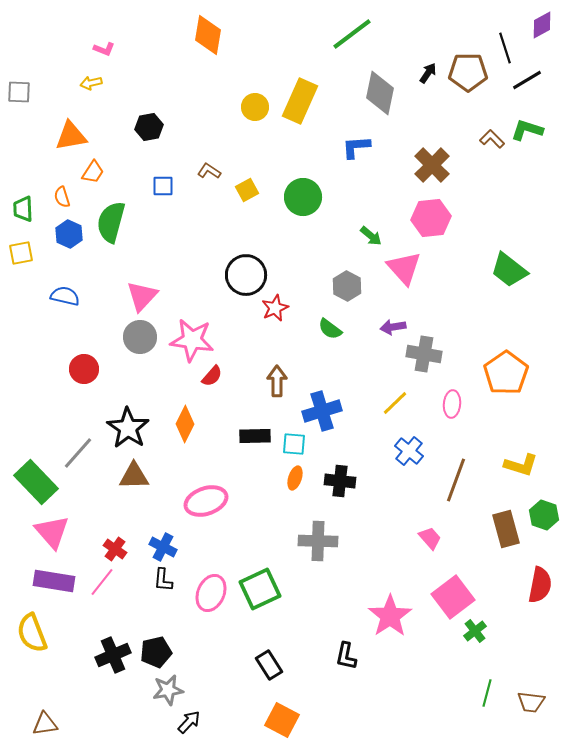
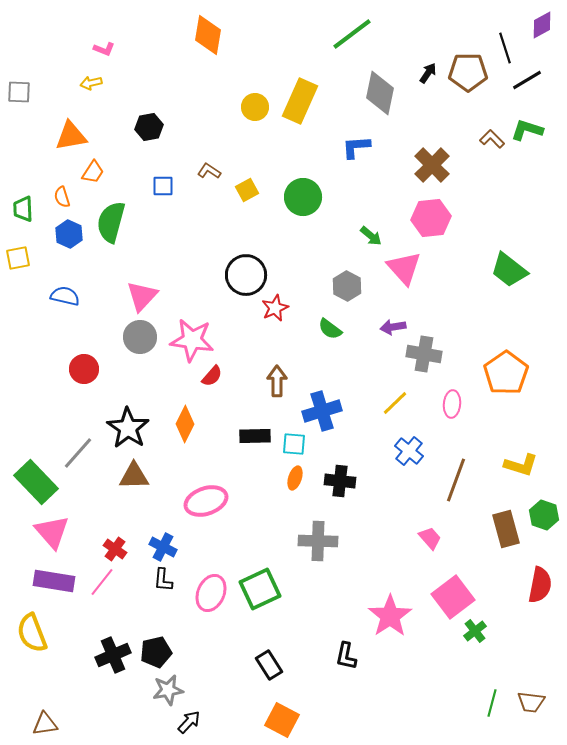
yellow square at (21, 253): moved 3 px left, 5 px down
green line at (487, 693): moved 5 px right, 10 px down
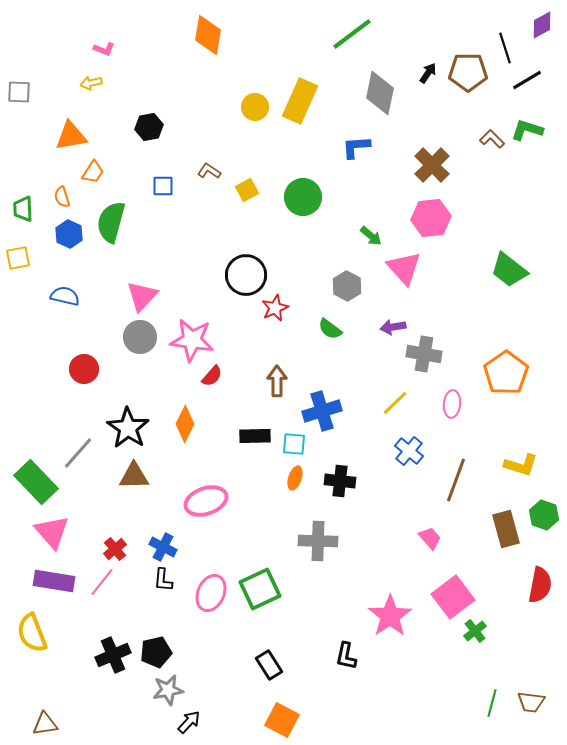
red cross at (115, 549): rotated 15 degrees clockwise
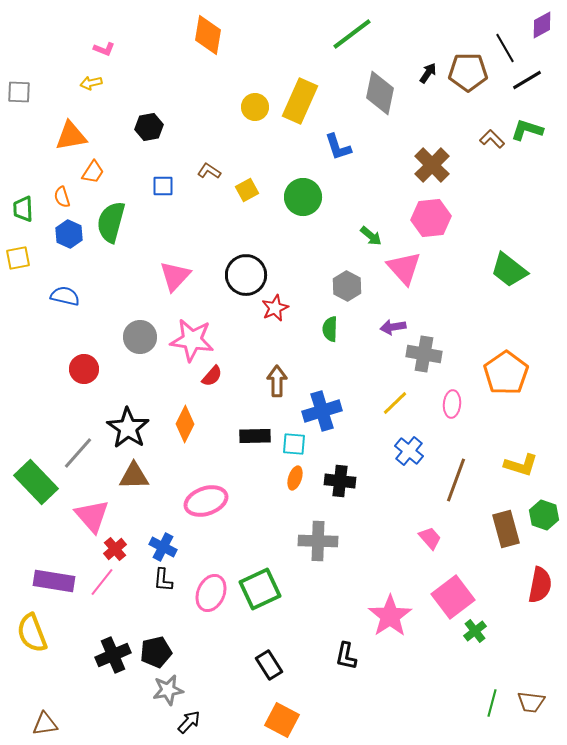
black line at (505, 48): rotated 12 degrees counterclockwise
blue L-shape at (356, 147): moved 18 px left; rotated 104 degrees counterclockwise
pink triangle at (142, 296): moved 33 px right, 20 px up
green semicircle at (330, 329): rotated 55 degrees clockwise
pink triangle at (52, 532): moved 40 px right, 16 px up
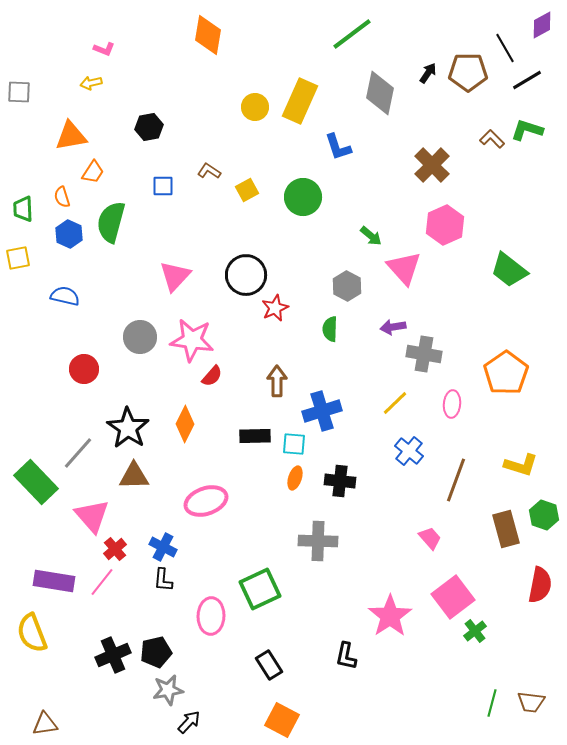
pink hexagon at (431, 218): moved 14 px right, 7 px down; rotated 18 degrees counterclockwise
pink ellipse at (211, 593): moved 23 px down; rotated 21 degrees counterclockwise
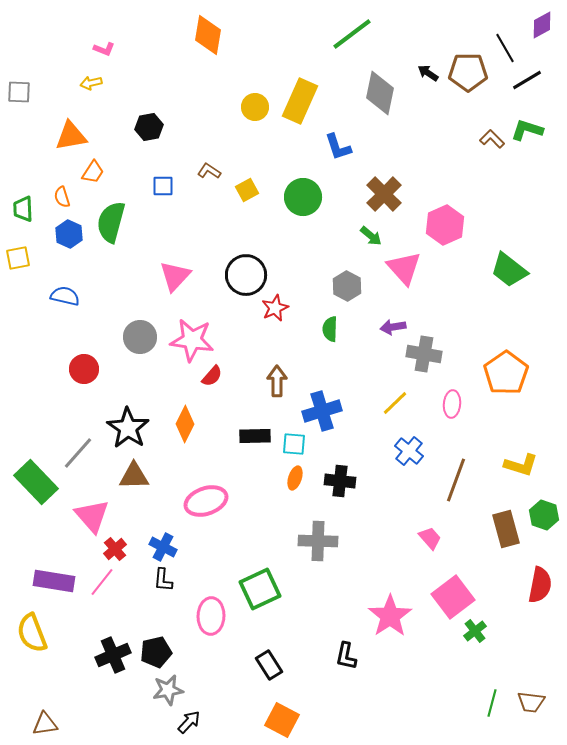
black arrow at (428, 73): rotated 90 degrees counterclockwise
brown cross at (432, 165): moved 48 px left, 29 px down
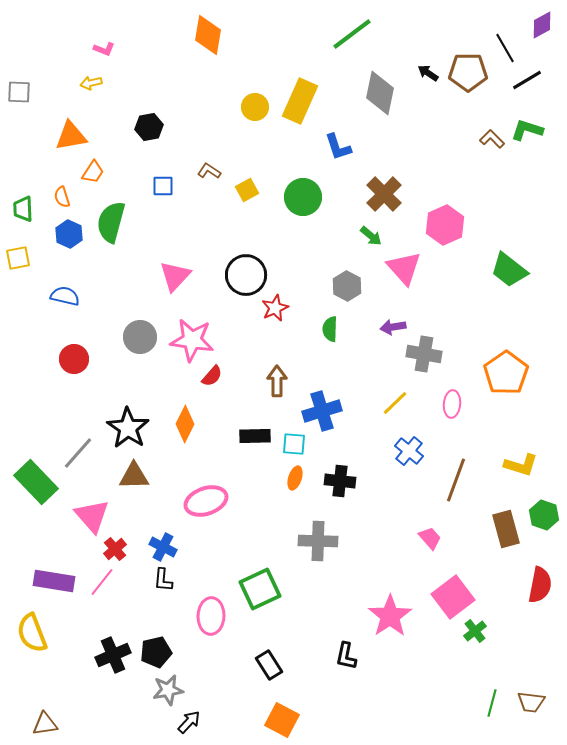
red circle at (84, 369): moved 10 px left, 10 px up
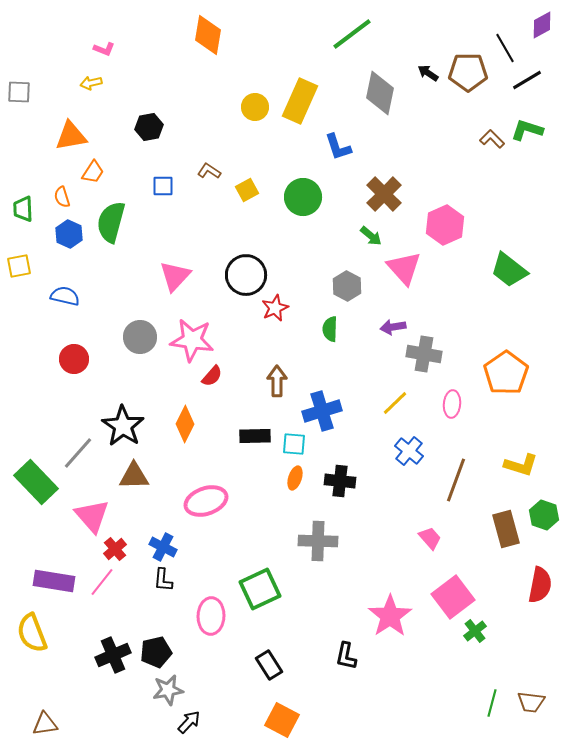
yellow square at (18, 258): moved 1 px right, 8 px down
black star at (128, 428): moved 5 px left, 2 px up
